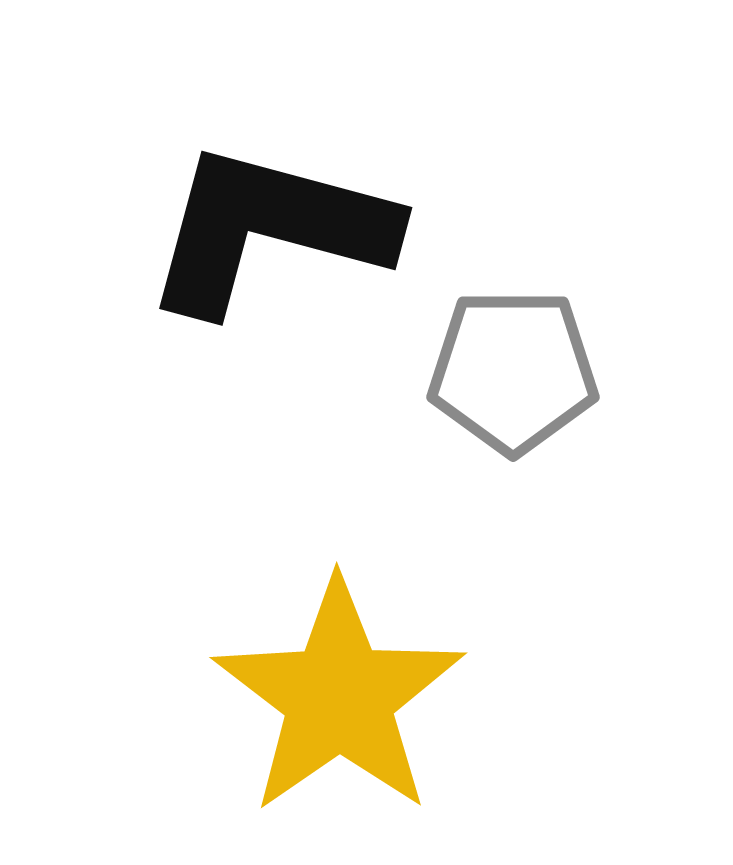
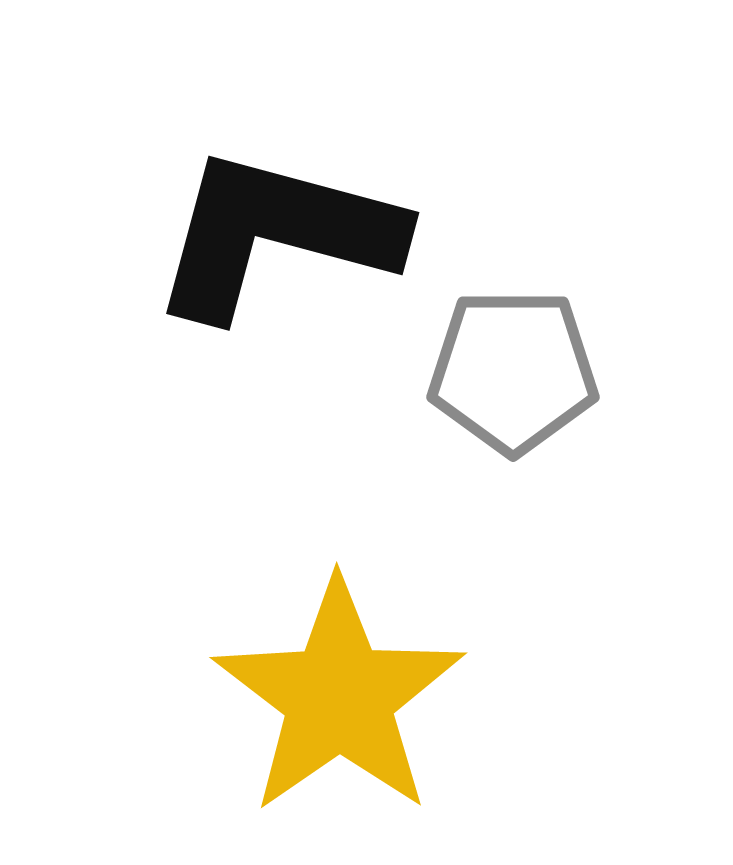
black L-shape: moved 7 px right, 5 px down
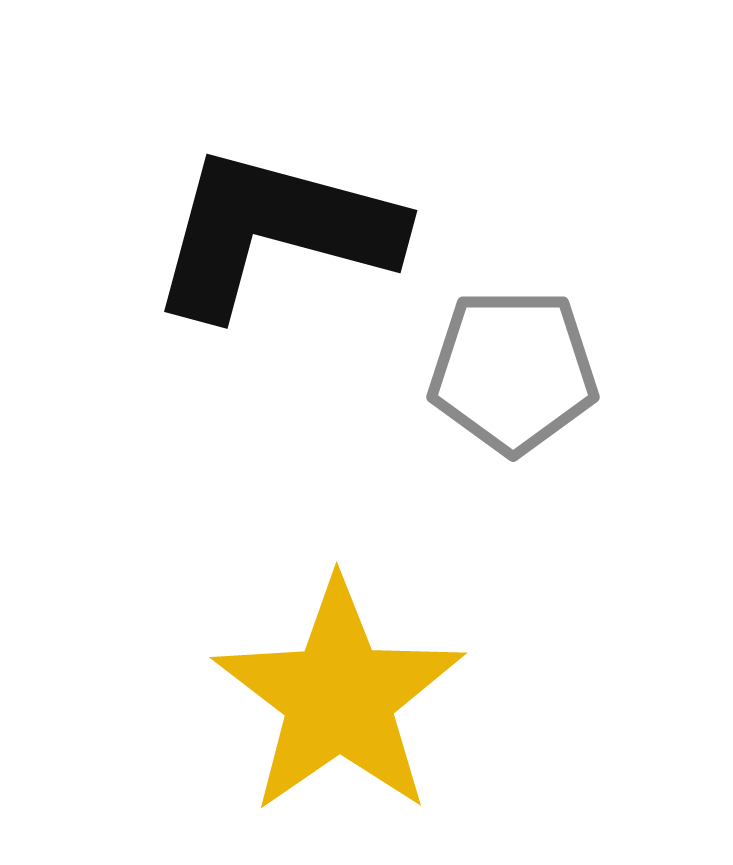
black L-shape: moved 2 px left, 2 px up
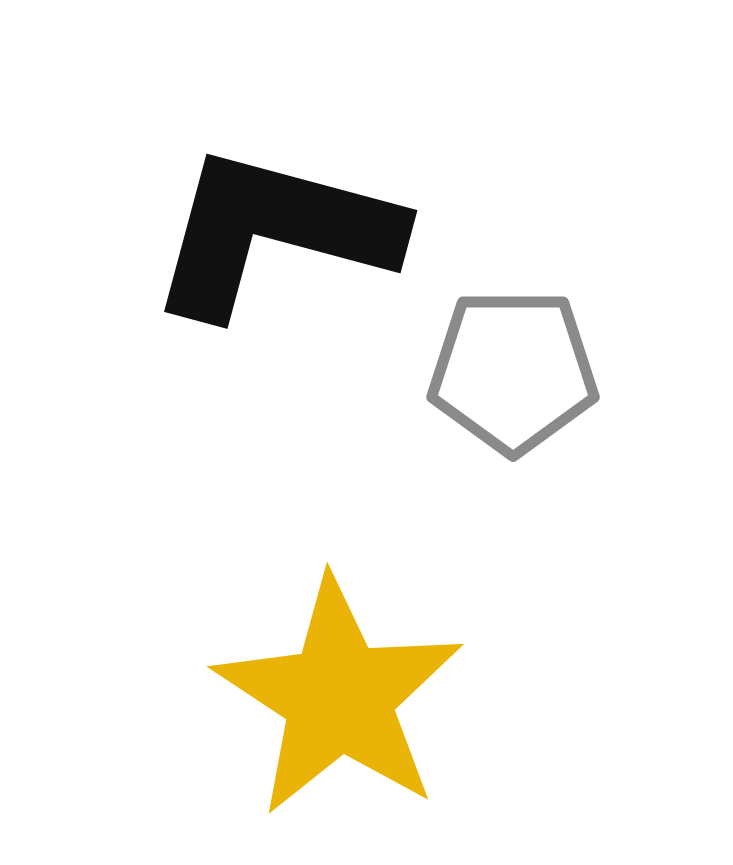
yellow star: rotated 4 degrees counterclockwise
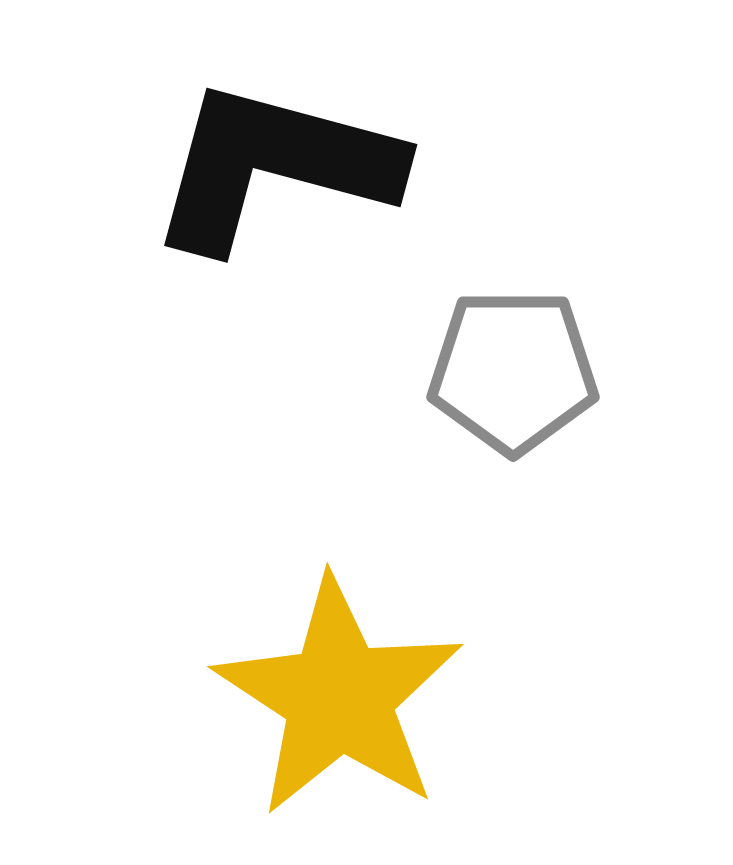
black L-shape: moved 66 px up
